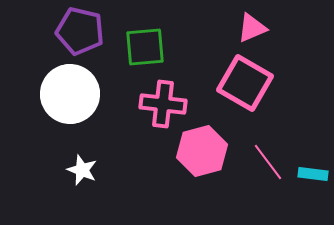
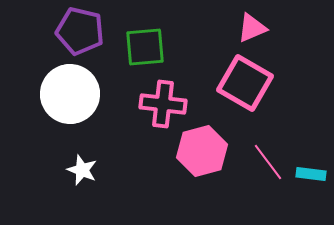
cyan rectangle: moved 2 px left
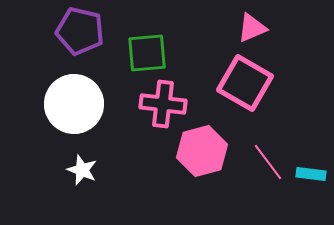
green square: moved 2 px right, 6 px down
white circle: moved 4 px right, 10 px down
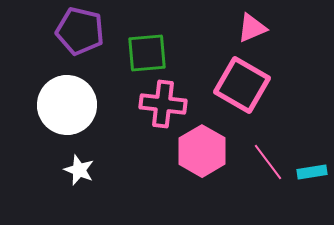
pink square: moved 3 px left, 2 px down
white circle: moved 7 px left, 1 px down
pink hexagon: rotated 15 degrees counterclockwise
white star: moved 3 px left
cyan rectangle: moved 1 px right, 2 px up; rotated 16 degrees counterclockwise
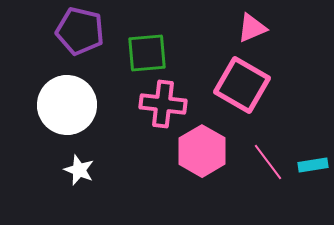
cyan rectangle: moved 1 px right, 7 px up
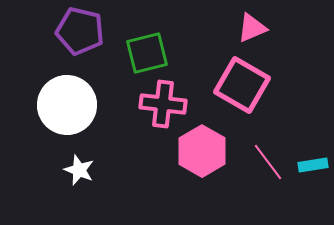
green square: rotated 9 degrees counterclockwise
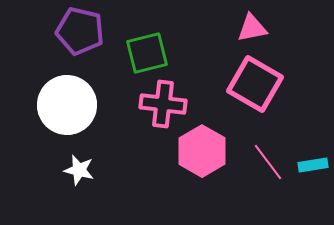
pink triangle: rotated 12 degrees clockwise
pink square: moved 13 px right, 1 px up
white star: rotated 8 degrees counterclockwise
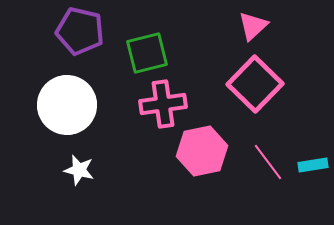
pink triangle: moved 1 px right, 2 px up; rotated 32 degrees counterclockwise
pink square: rotated 14 degrees clockwise
pink cross: rotated 15 degrees counterclockwise
pink hexagon: rotated 18 degrees clockwise
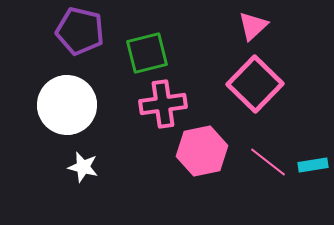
pink line: rotated 15 degrees counterclockwise
white star: moved 4 px right, 3 px up
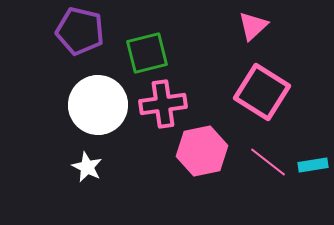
pink square: moved 7 px right, 8 px down; rotated 12 degrees counterclockwise
white circle: moved 31 px right
white star: moved 4 px right; rotated 12 degrees clockwise
